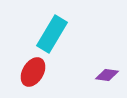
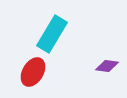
purple diamond: moved 9 px up
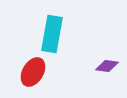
cyan rectangle: rotated 21 degrees counterclockwise
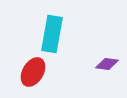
purple diamond: moved 2 px up
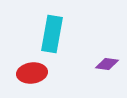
red ellipse: moved 1 px left, 1 px down; rotated 52 degrees clockwise
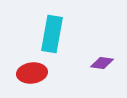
purple diamond: moved 5 px left, 1 px up
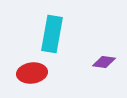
purple diamond: moved 2 px right, 1 px up
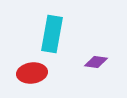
purple diamond: moved 8 px left
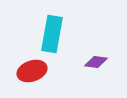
red ellipse: moved 2 px up; rotated 12 degrees counterclockwise
